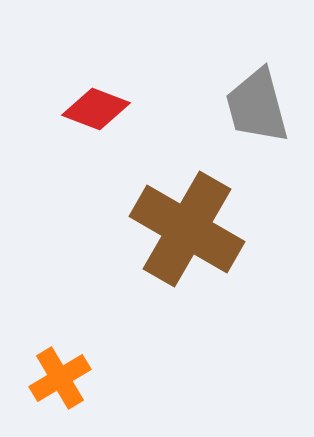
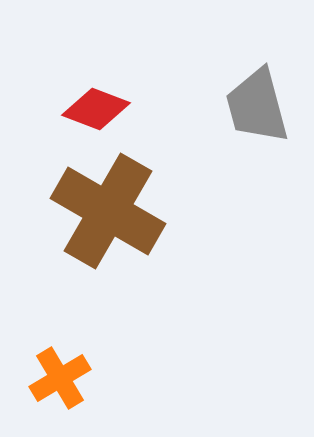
brown cross: moved 79 px left, 18 px up
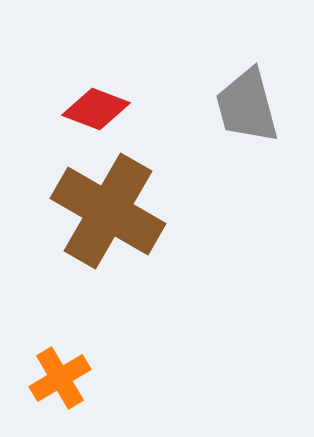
gray trapezoid: moved 10 px left
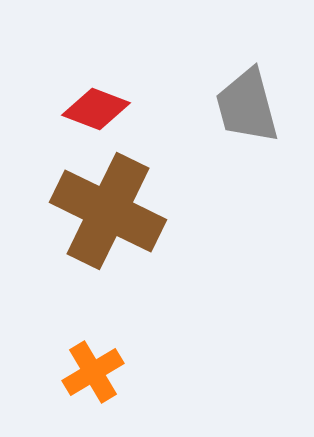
brown cross: rotated 4 degrees counterclockwise
orange cross: moved 33 px right, 6 px up
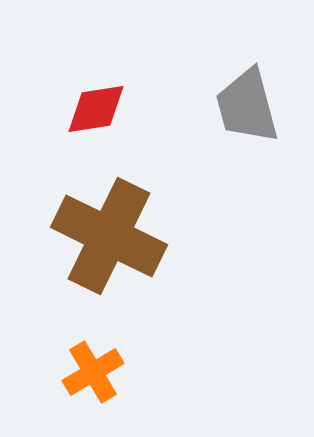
red diamond: rotated 30 degrees counterclockwise
brown cross: moved 1 px right, 25 px down
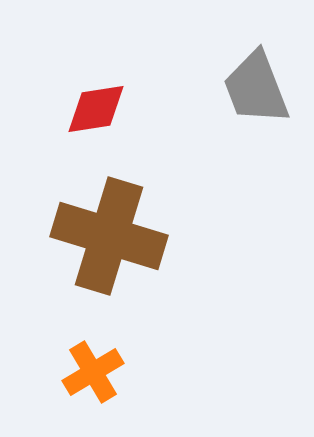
gray trapezoid: moved 9 px right, 18 px up; rotated 6 degrees counterclockwise
brown cross: rotated 9 degrees counterclockwise
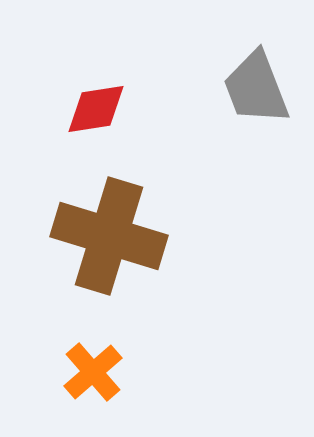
orange cross: rotated 10 degrees counterclockwise
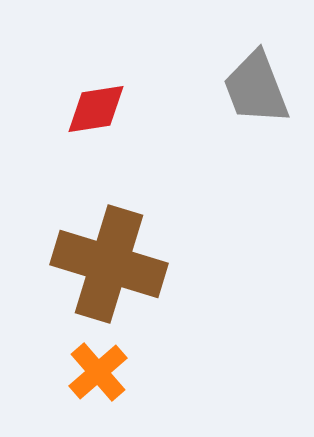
brown cross: moved 28 px down
orange cross: moved 5 px right
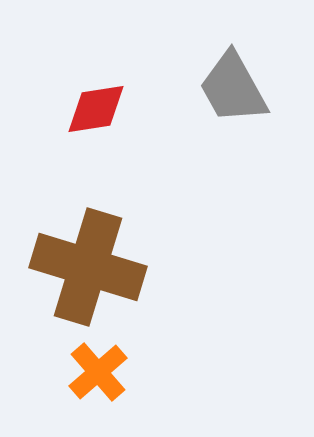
gray trapezoid: moved 23 px left; rotated 8 degrees counterclockwise
brown cross: moved 21 px left, 3 px down
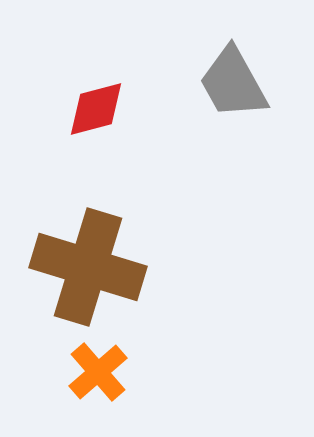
gray trapezoid: moved 5 px up
red diamond: rotated 6 degrees counterclockwise
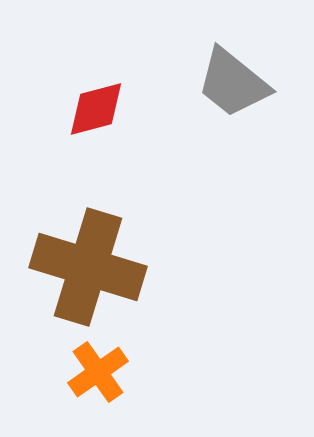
gray trapezoid: rotated 22 degrees counterclockwise
orange cross: rotated 6 degrees clockwise
